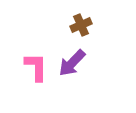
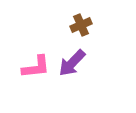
pink L-shape: rotated 84 degrees clockwise
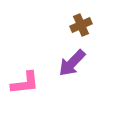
pink L-shape: moved 11 px left, 16 px down
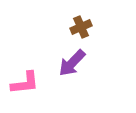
brown cross: moved 2 px down
